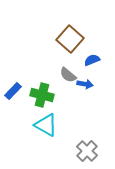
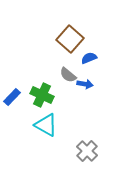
blue semicircle: moved 3 px left, 2 px up
blue rectangle: moved 1 px left, 6 px down
green cross: rotated 10 degrees clockwise
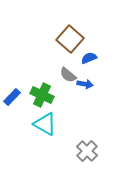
cyan triangle: moved 1 px left, 1 px up
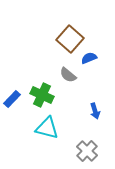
blue arrow: moved 10 px right, 27 px down; rotated 63 degrees clockwise
blue rectangle: moved 2 px down
cyan triangle: moved 2 px right, 4 px down; rotated 15 degrees counterclockwise
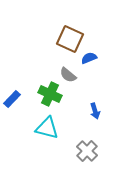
brown square: rotated 16 degrees counterclockwise
green cross: moved 8 px right, 1 px up
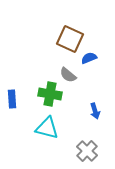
green cross: rotated 15 degrees counterclockwise
blue rectangle: rotated 48 degrees counterclockwise
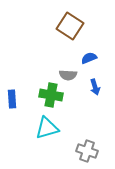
brown square: moved 13 px up; rotated 8 degrees clockwise
gray semicircle: rotated 36 degrees counterclockwise
green cross: moved 1 px right, 1 px down
blue arrow: moved 24 px up
cyan triangle: rotated 30 degrees counterclockwise
gray cross: rotated 25 degrees counterclockwise
